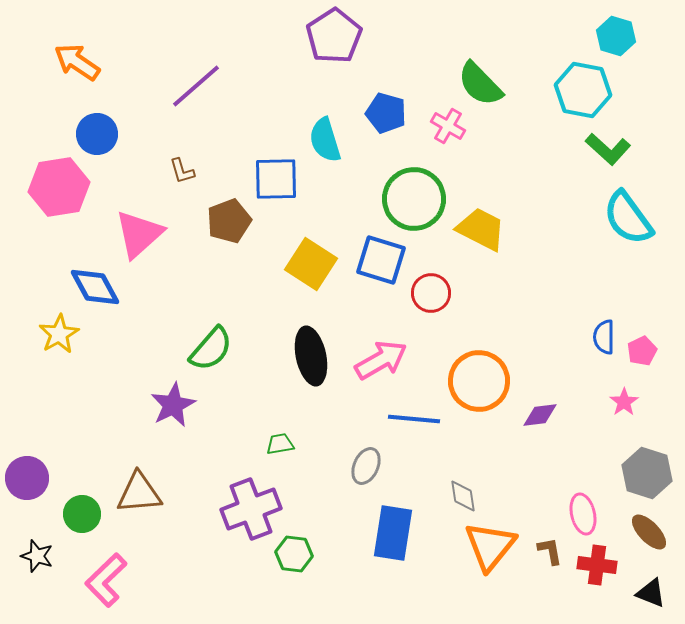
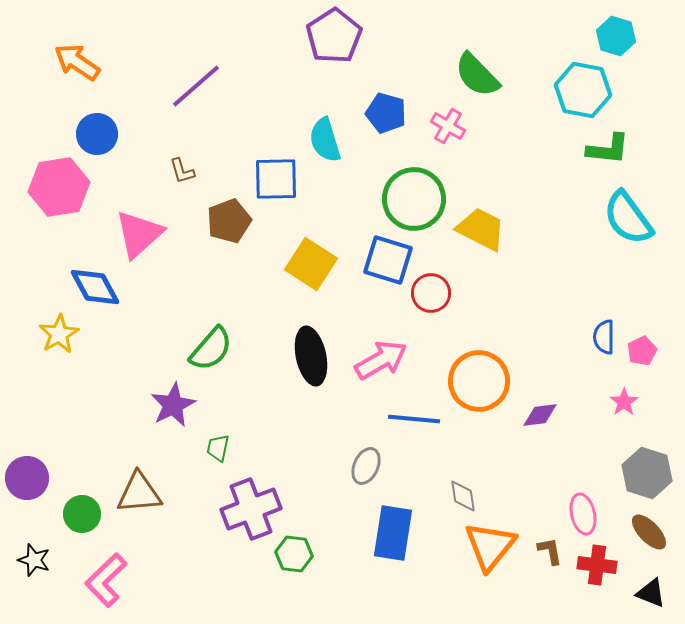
green semicircle at (480, 84): moved 3 px left, 9 px up
green L-shape at (608, 149): rotated 36 degrees counterclockwise
blue square at (381, 260): moved 7 px right
green trapezoid at (280, 444): moved 62 px left, 4 px down; rotated 68 degrees counterclockwise
black star at (37, 556): moved 3 px left, 4 px down
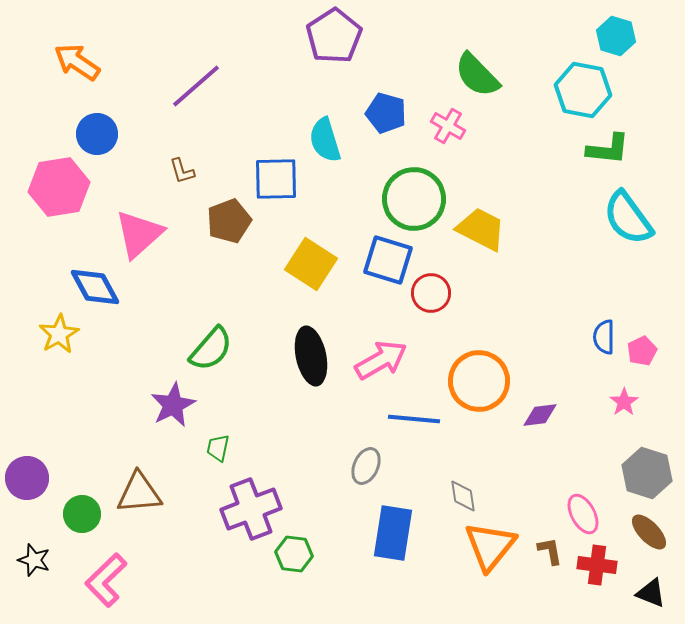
pink ellipse at (583, 514): rotated 15 degrees counterclockwise
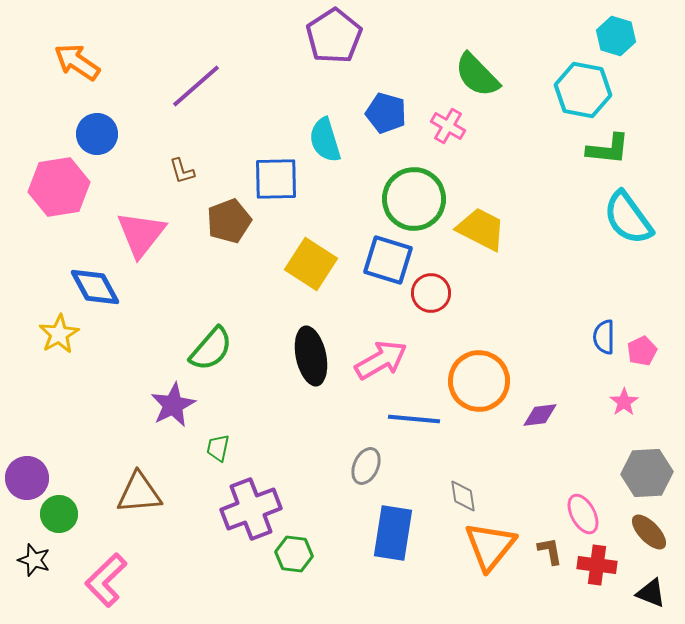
pink triangle at (139, 234): moved 2 px right; rotated 10 degrees counterclockwise
gray hexagon at (647, 473): rotated 21 degrees counterclockwise
green circle at (82, 514): moved 23 px left
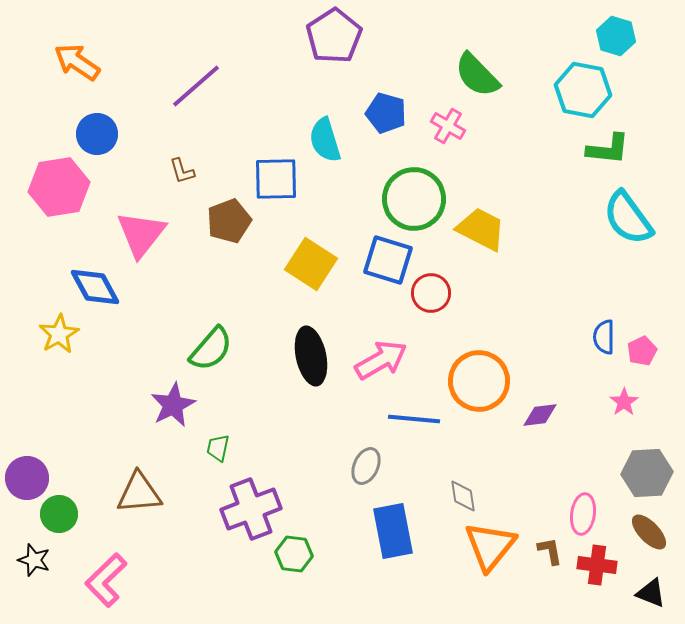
pink ellipse at (583, 514): rotated 36 degrees clockwise
blue rectangle at (393, 533): moved 2 px up; rotated 20 degrees counterclockwise
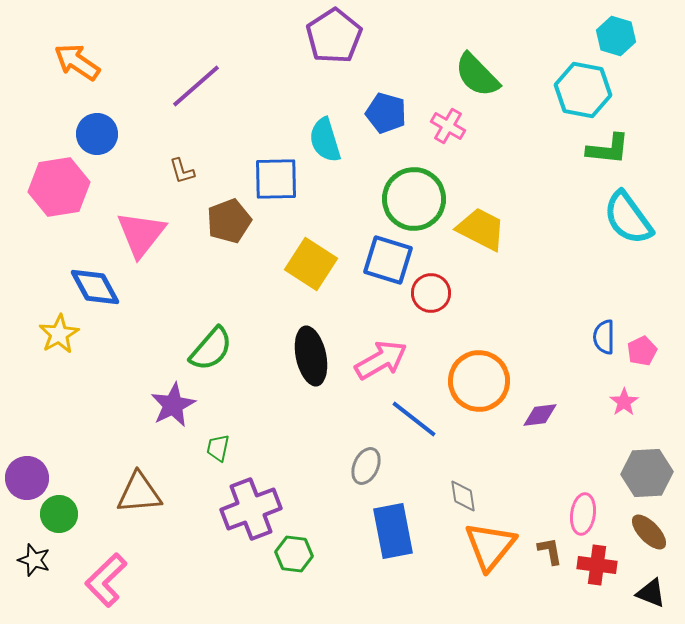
blue line at (414, 419): rotated 33 degrees clockwise
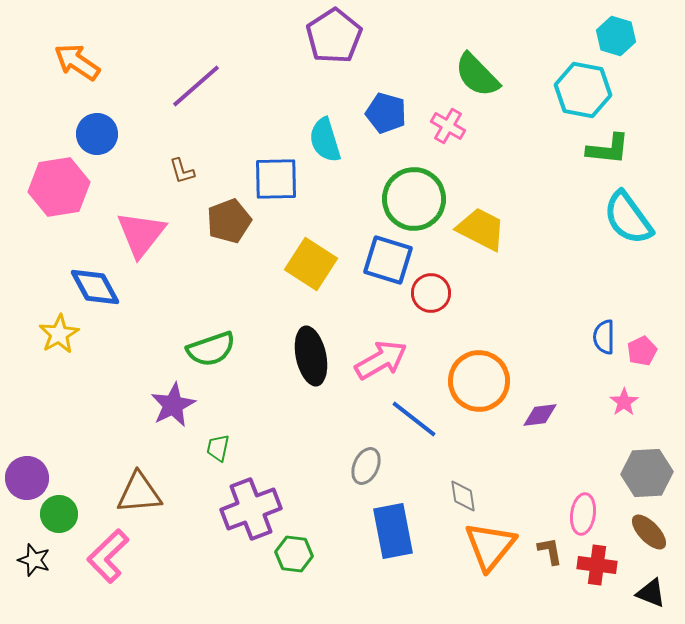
green semicircle at (211, 349): rotated 30 degrees clockwise
pink L-shape at (106, 580): moved 2 px right, 24 px up
